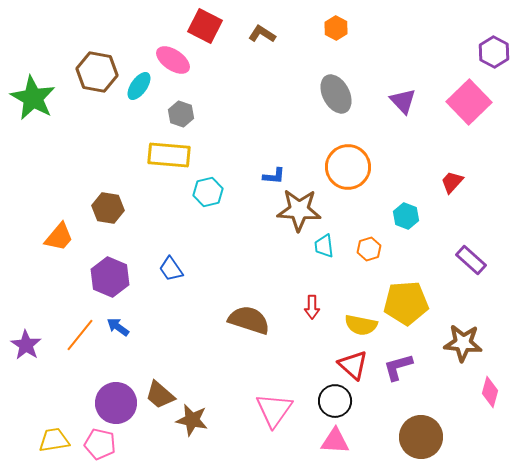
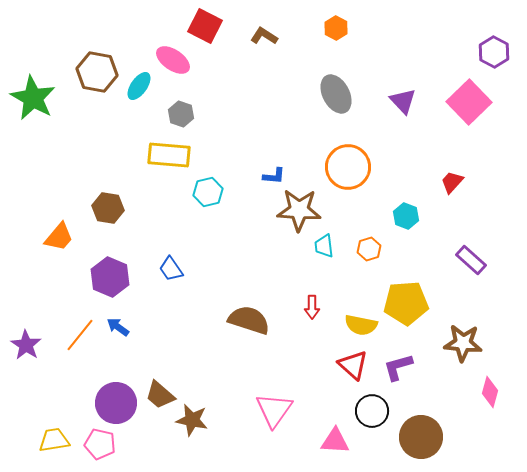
brown L-shape at (262, 34): moved 2 px right, 2 px down
black circle at (335, 401): moved 37 px right, 10 px down
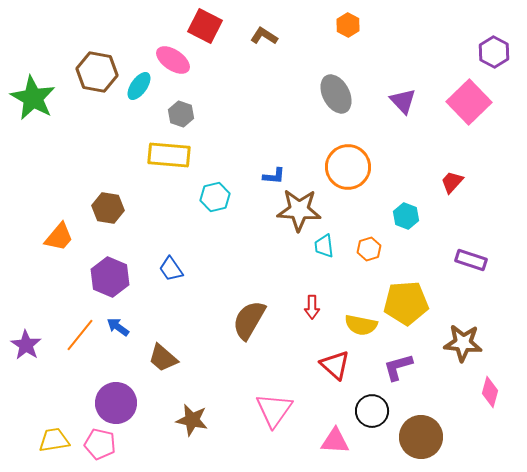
orange hexagon at (336, 28): moved 12 px right, 3 px up
cyan hexagon at (208, 192): moved 7 px right, 5 px down
purple rectangle at (471, 260): rotated 24 degrees counterclockwise
brown semicircle at (249, 320): rotated 78 degrees counterclockwise
red triangle at (353, 365): moved 18 px left
brown trapezoid at (160, 395): moved 3 px right, 37 px up
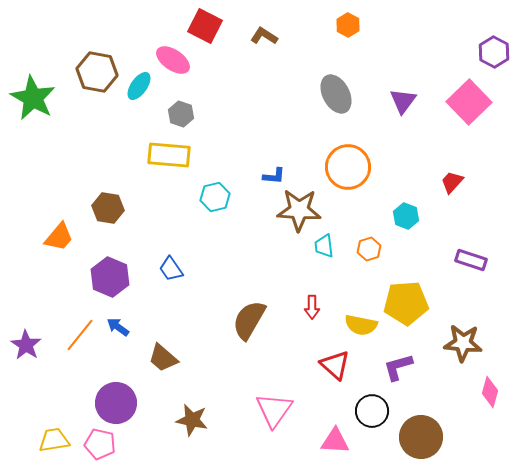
purple triangle at (403, 101): rotated 20 degrees clockwise
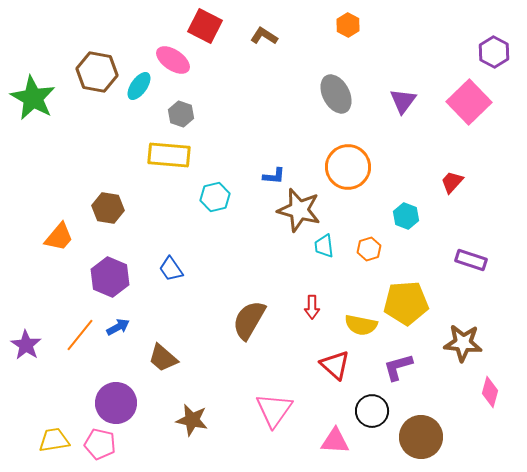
brown star at (299, 210): rotated 12 degrees clockwise
blue arrow at (118, 327): rotated 115 degrees clockwise
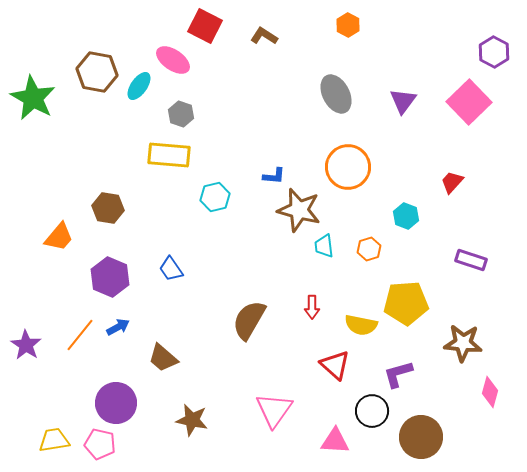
purple L-shape at (398, 367): moved 7 px down
